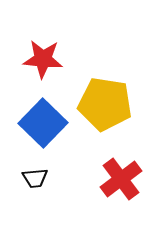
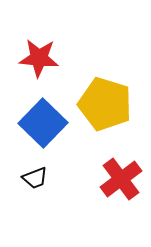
red star: moved 4 px left, 1 px up
yellow pentagon: rotated 8 degrees clockwise
black trapezoid: rotated 16 degrees counterclockwise
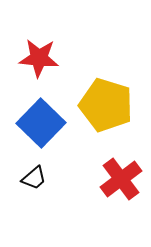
yellow pentagon: moved 1 px right, 1 px down
blue square: moved 2 px left
black trapezoid: moved 1 px left; rotated 20 degrees counterclockwise
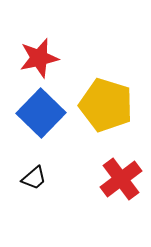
red star: rotated 18 degrees counterclockwise
blue square: moved 10 px up
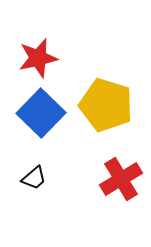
red star: moved 1 px left
red cross: rotated 6 degrees clockwise
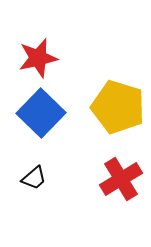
yellow pentagon: moved 12 px right, 2 px down
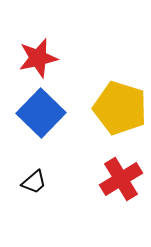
yellow pentagon: moved 2 px right, 1 px down
black trapezoid: moved 4 px down
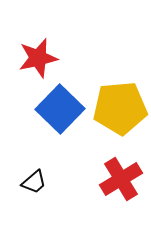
yellow pentagon: rotated 22 degrees counterclockwise
blue square: moved 19 px right, 4 px up
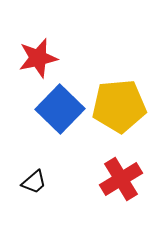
yellow pentagon: moved 1 px left, 2 px up
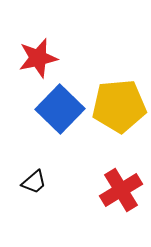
red cross: moved 11 px down
